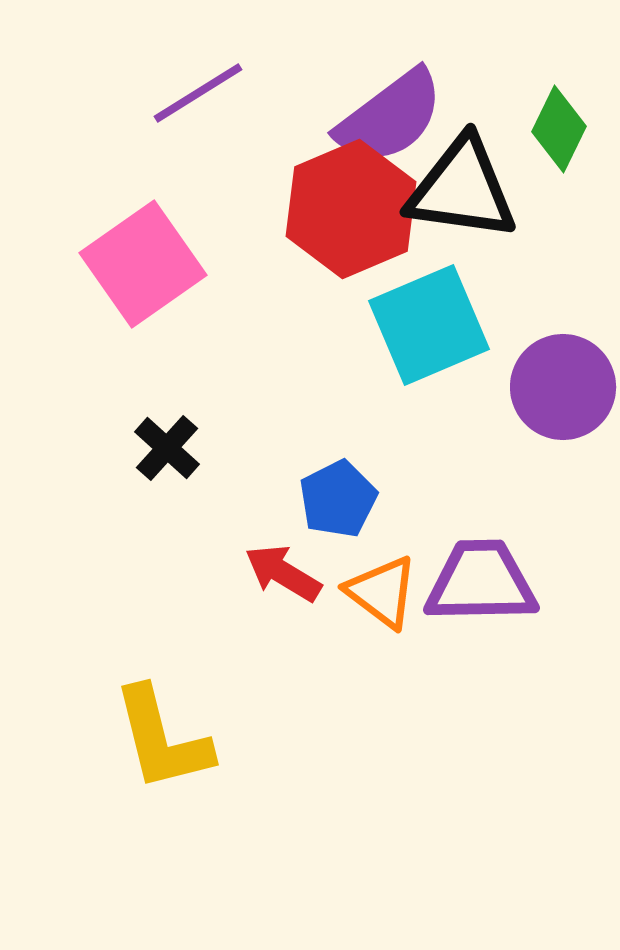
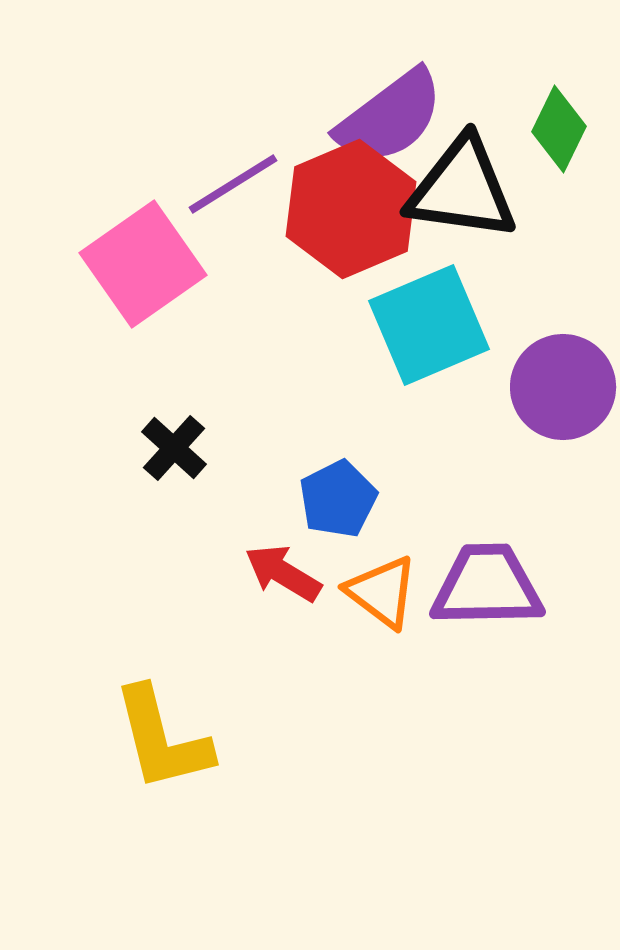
purple line: moved 35 px right, 91 px down
black cross: moved 7 px right
purple trapezoid: moved 6 px right, 4 px down
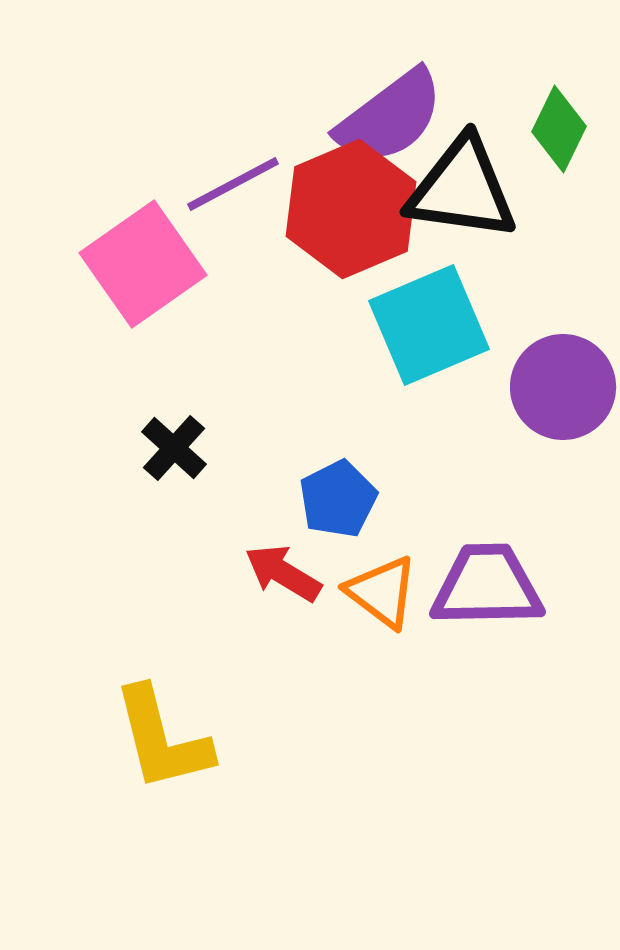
purple line: rotated 4 degrees clockwise
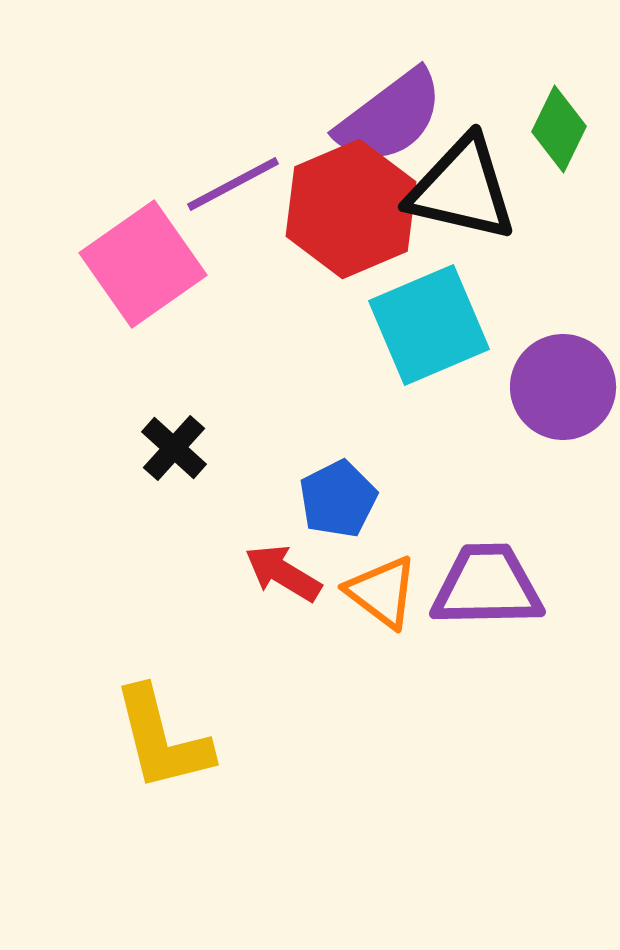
black triangle: rotated 5 degrees clockwise
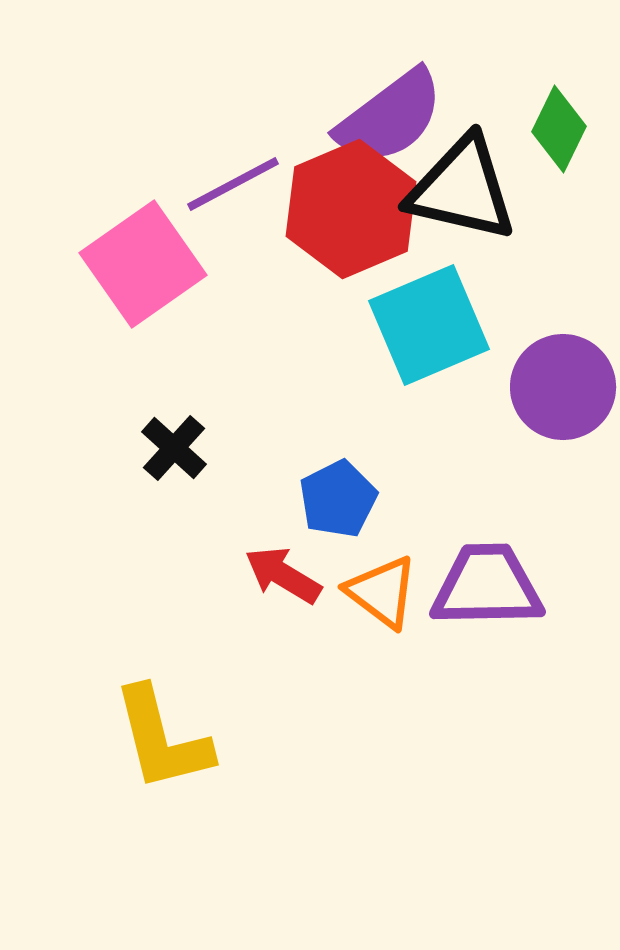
red arrow: moved 2 px down
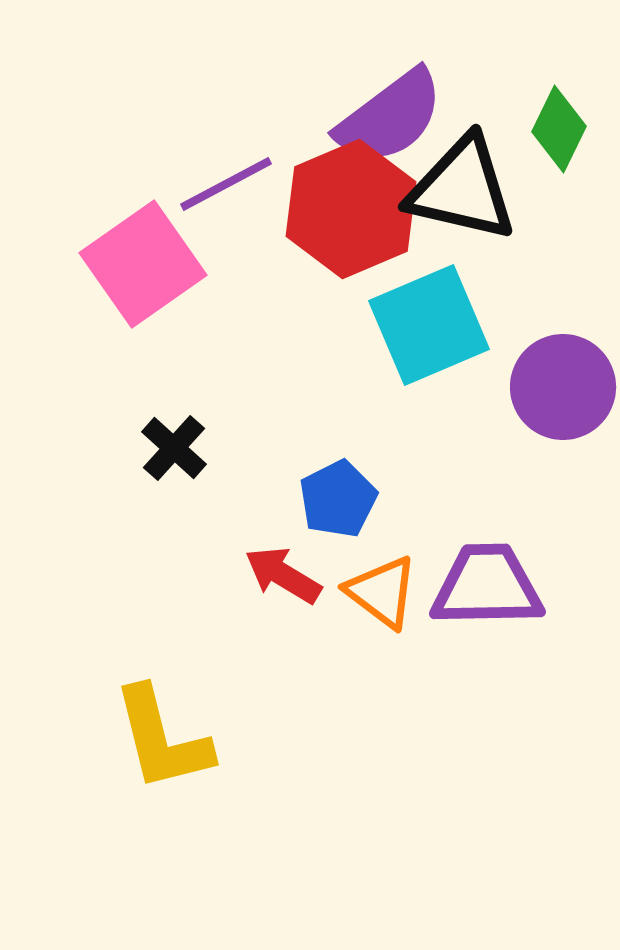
purple line: moved 7 px left
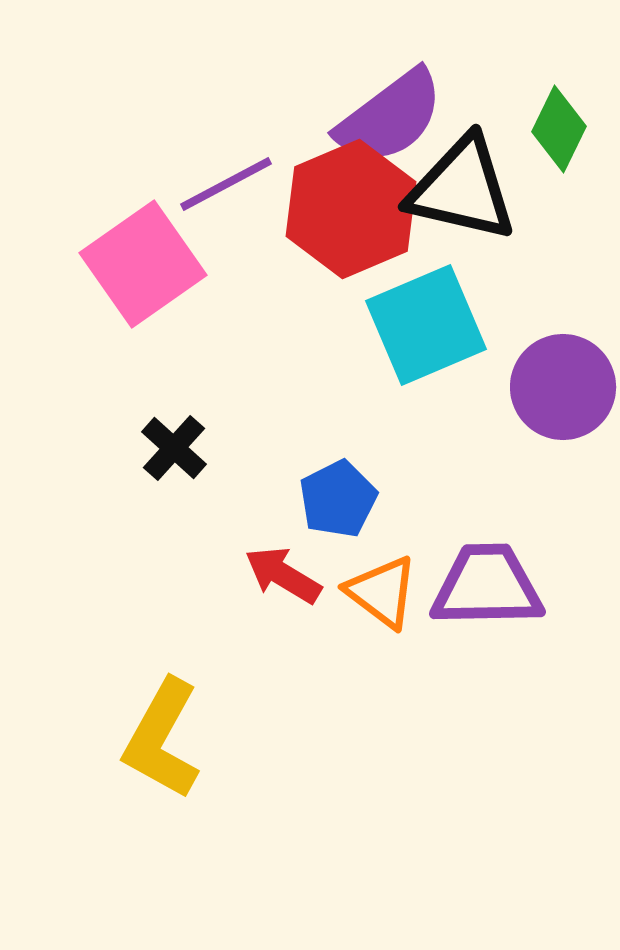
cyan square: moved 3 px left
yellow L-shape: rotated 43 degrees clockwise
